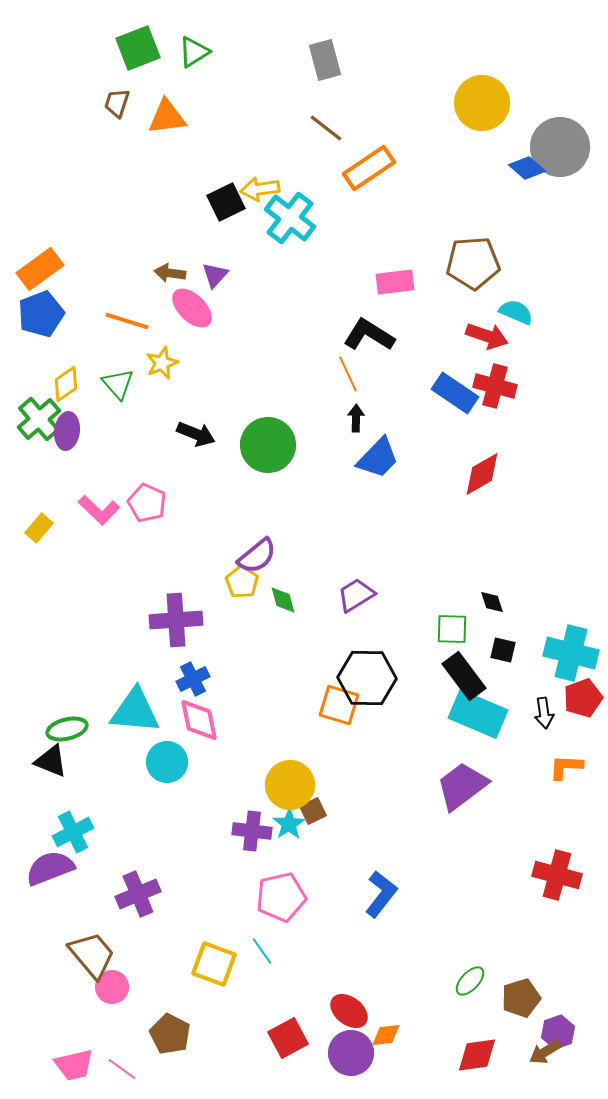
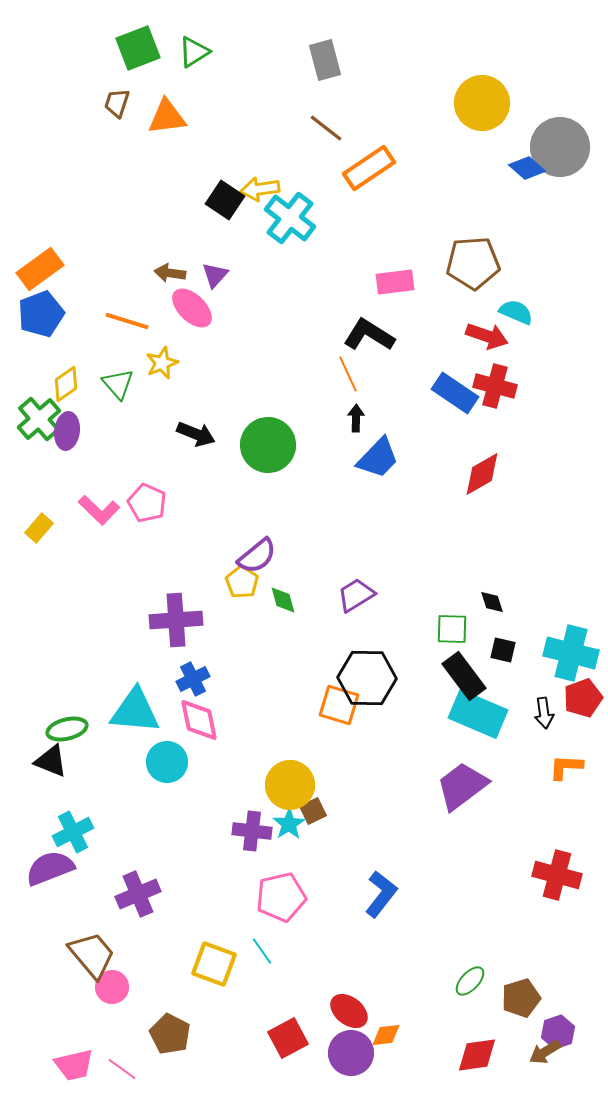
black square at (226, 202): moved 1 px left, 2 px up; rotated 30 degrees counterclockwise
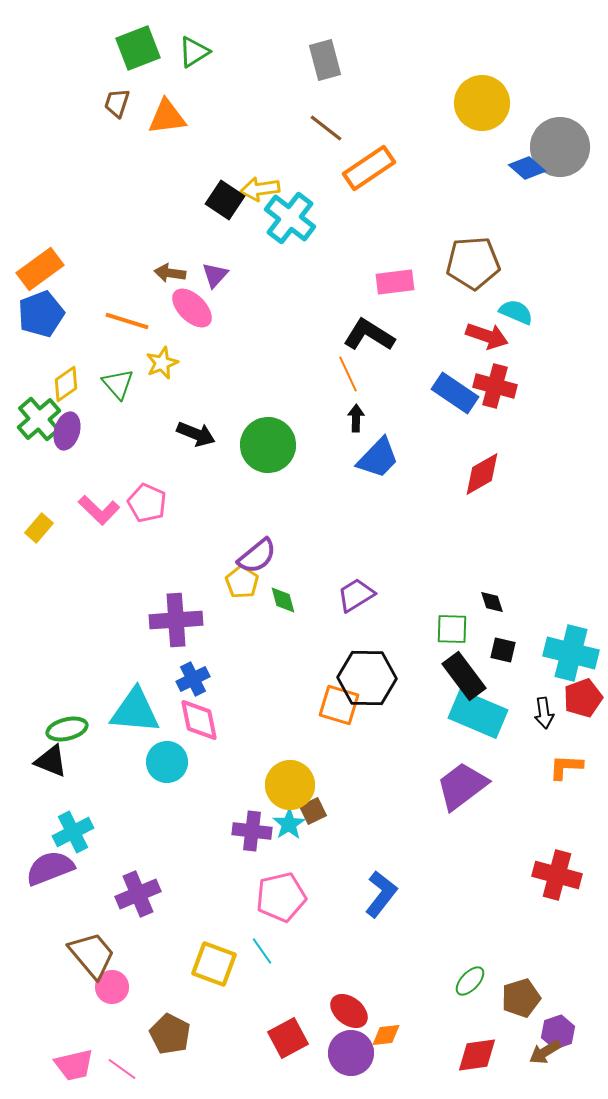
purple ellipse at (67, 431): rotated 9 degrees clockwise
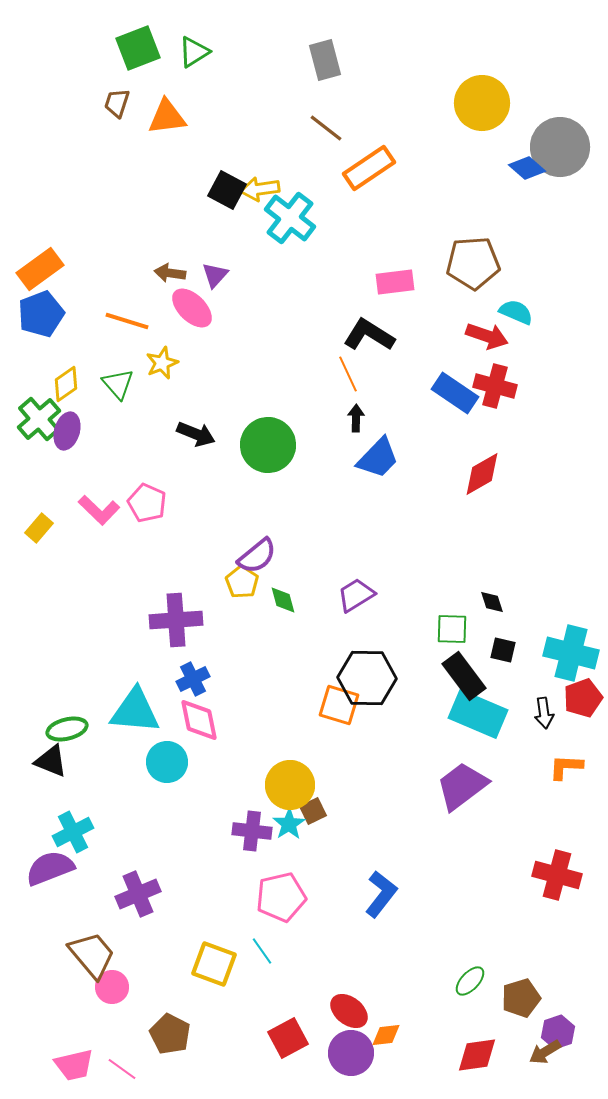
black square at (225, 200): moved 2 px right, 10 px up; rotated 6 degrees counterclockwise
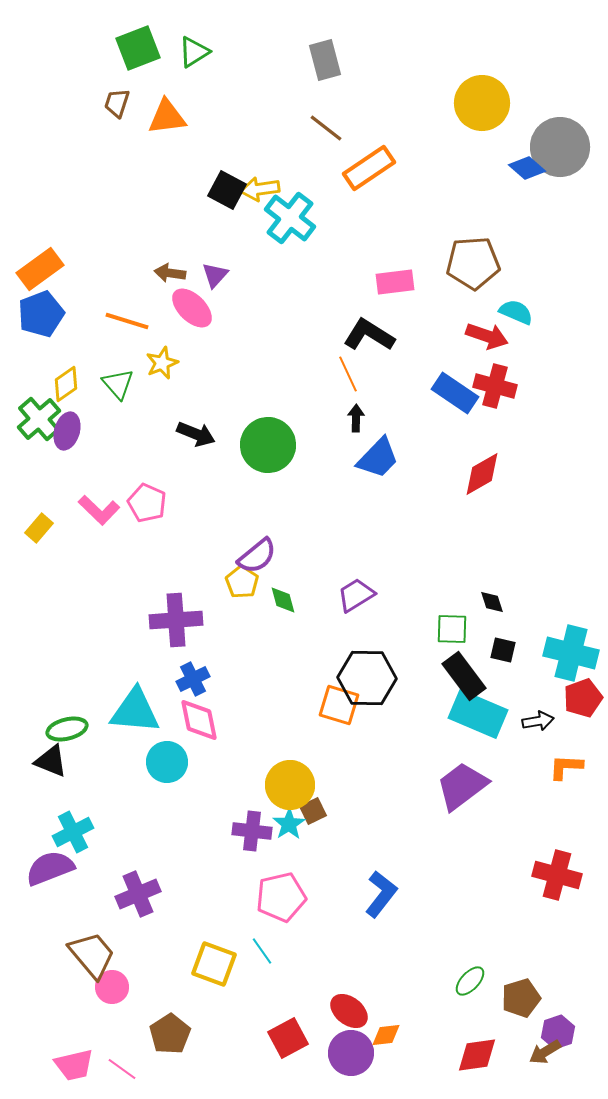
black arrow at (544, 713): moved 6 px left, 8 px down; rotated 92 degrees counterclockwise
brown pentagon at (170, 1034): rotated 12 degrees clockwise
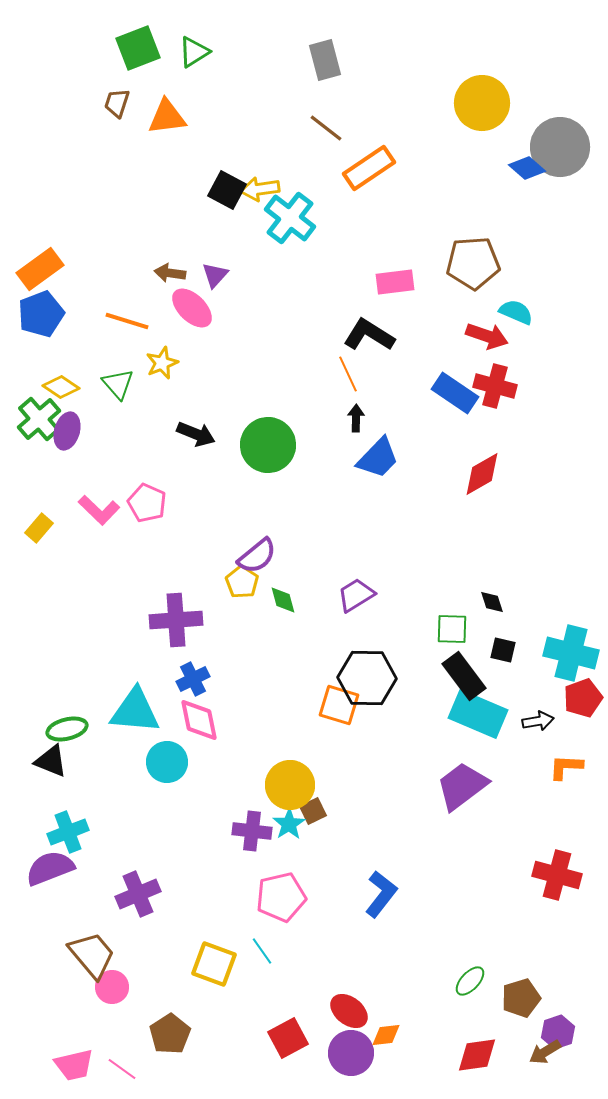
yellow diamond at (66, 384): moved 5 px left, 3 px down; rotated 69 degrees clockwise
cyan cross at (73, 832): moved 5 px left; rotated 6 degrees clockwise
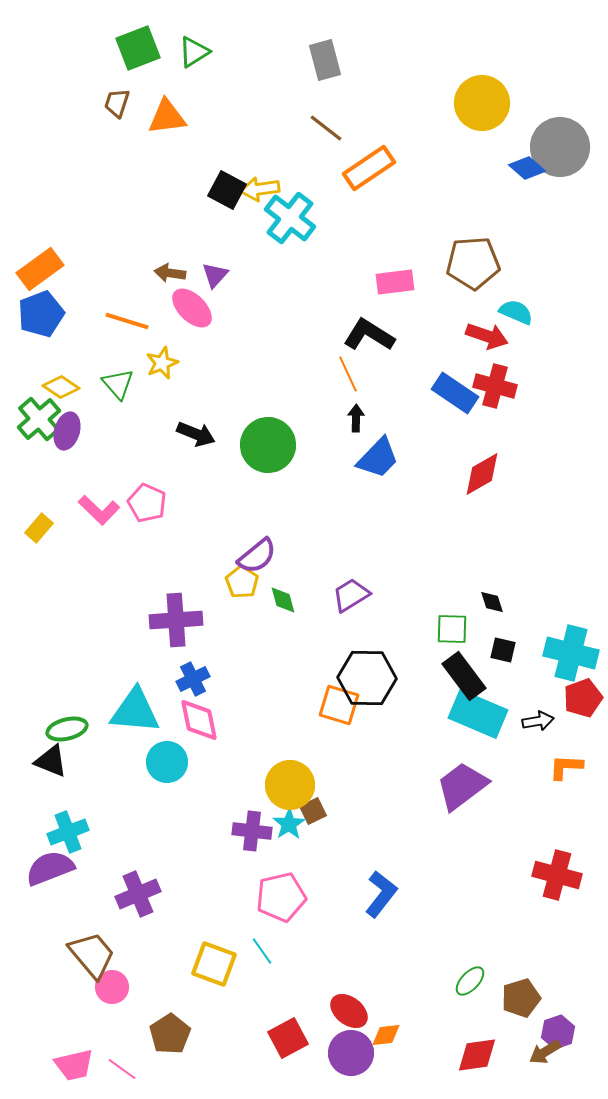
purple trapezoid at (356, 595): moved 5 px left
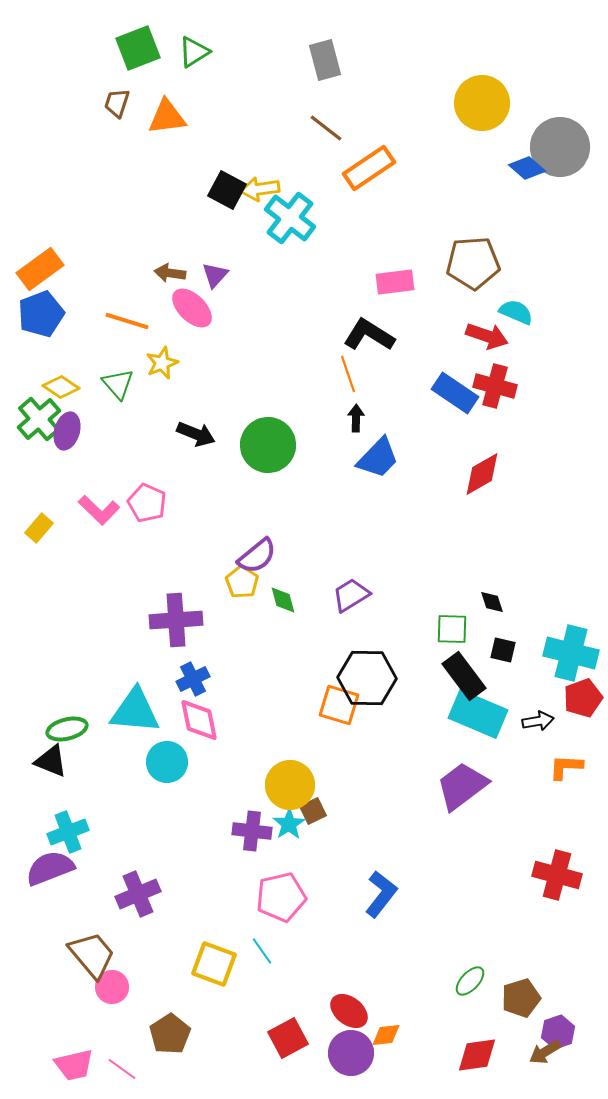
orange line at (348, 374): rotated 6 degrees clockwise
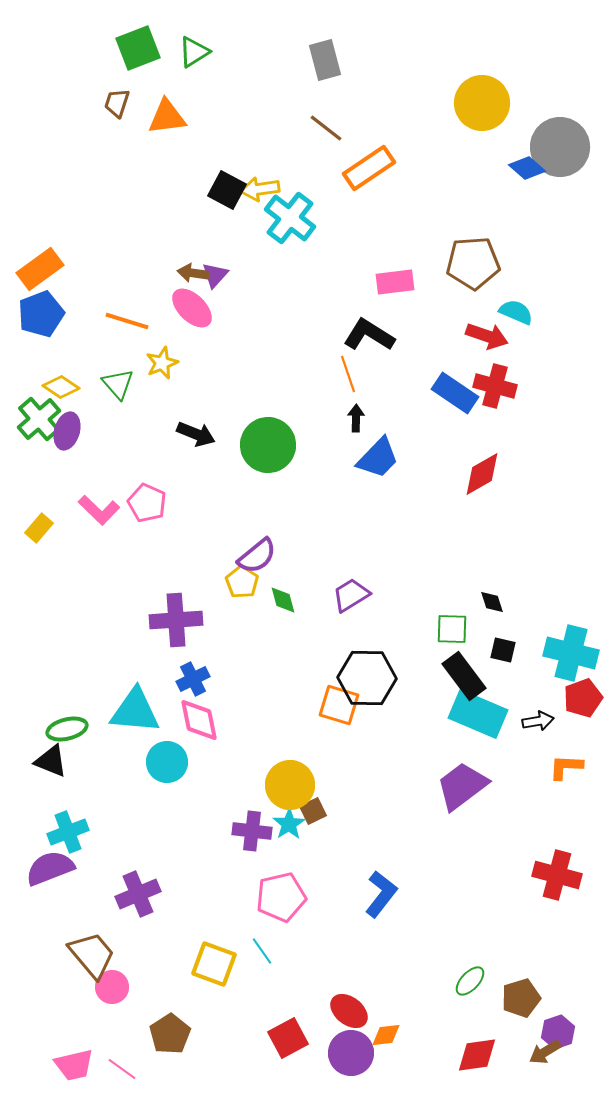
brown arrow at (170, 273): moved 23 px right
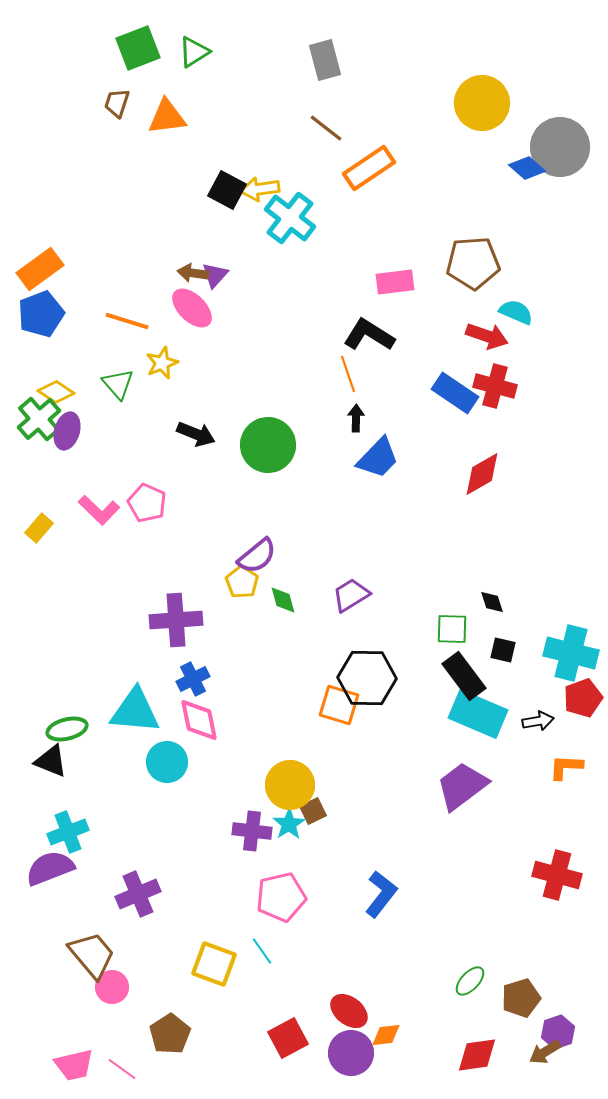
yellow diamond at (61, 387): moved 5 px left, 5 px down
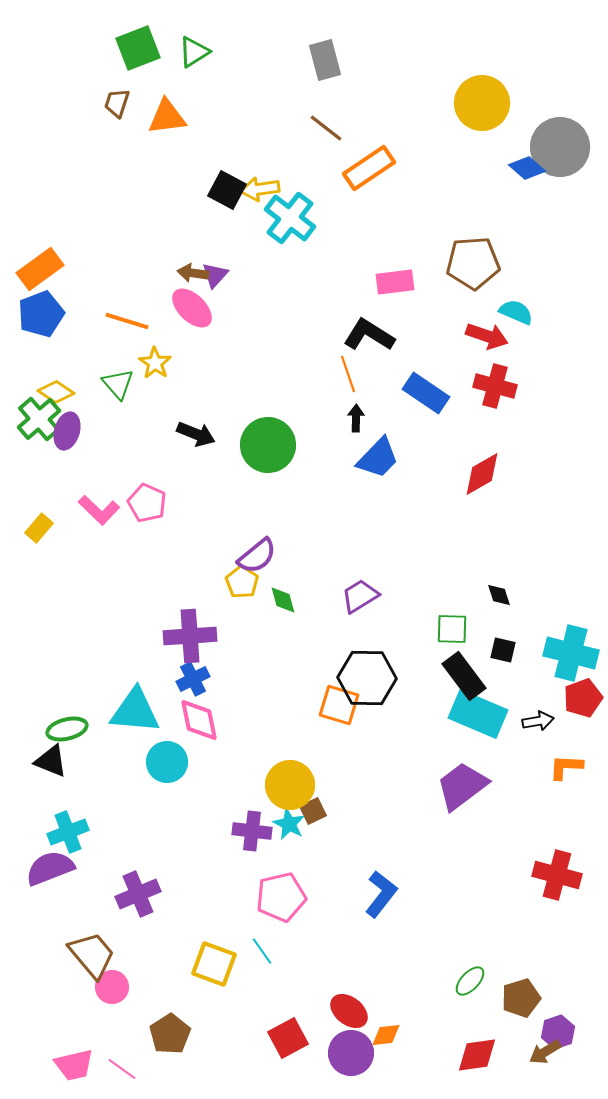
yellow star at (162, 363): moved 7 px left; rotated 16 degrees counterclockwise
blue rectangle at (455, 393): moved 29 px left
purple trapezoid at (351, 595): moved 9 px right, 1 px down
black diamond at (492, 602): moved 7 px right, 7 px up
purple cross at (176, 620): moved 14 px right, 16 px down
cyan star at (289, 824): rotated 12 degrees counterclockwise
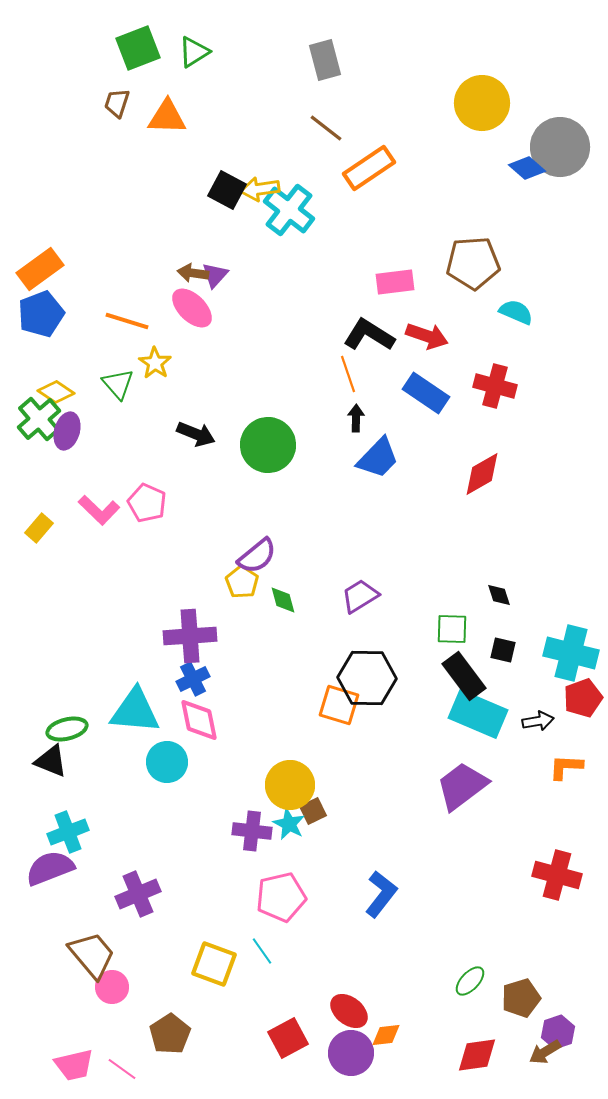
orange triangle at (167, 117): rotated 9 degrees clockwise
cyan cross at (290, 218): moved 1 px left, 8 px up
red arrow at (487, 336): moved 60 px left
